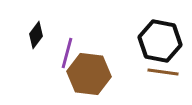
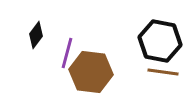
brown hexagon: moved 2 px right, 2 px up
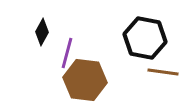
black diamond: moved 6 px right, 3 px up; rotated 8 degrees counterclockwise
black hexagon: moved 15 px left, 3 px up
brown hexagon: moved 6 px left, 8 px down
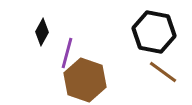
black hexagon: moved 9 px right, 6 px up
brown line: rotated 28 degrees clockwise
brown hexagon: rotated 12 degrees clockwise
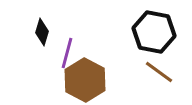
black diamond: rotated 12 degrees counterclockwise
brown line: moved 4 px left
brown hexagon: rotated 9 degrees clockwise
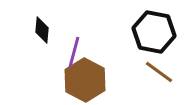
black diamond: moved 2 px up; rotated 12 degrees counterclockwise
purple line: moved 7 px right, 1 px up
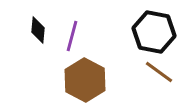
black diamond: moved 4 px left
purple line: moved 2 px left, 16 px up
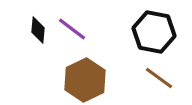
purple line: moved 7 px up; rotated 68 degrees counterclockwise
brown line: moved 6 px down
brown hexagon: rotated 6 degrees clockwise
